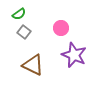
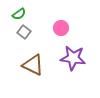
purple star: moved 1 px left, 3 px down; rotated 15 degrees counterclockwise
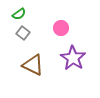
gray square: moved 1 px left, 1 px down
purple star: rotated 25 degrees clockwise
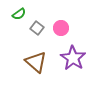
gray square: moved 14 px right, 5 px up
brown triangle: moved 3 px right, 3 px up; rotated 15 degrees clockwise
